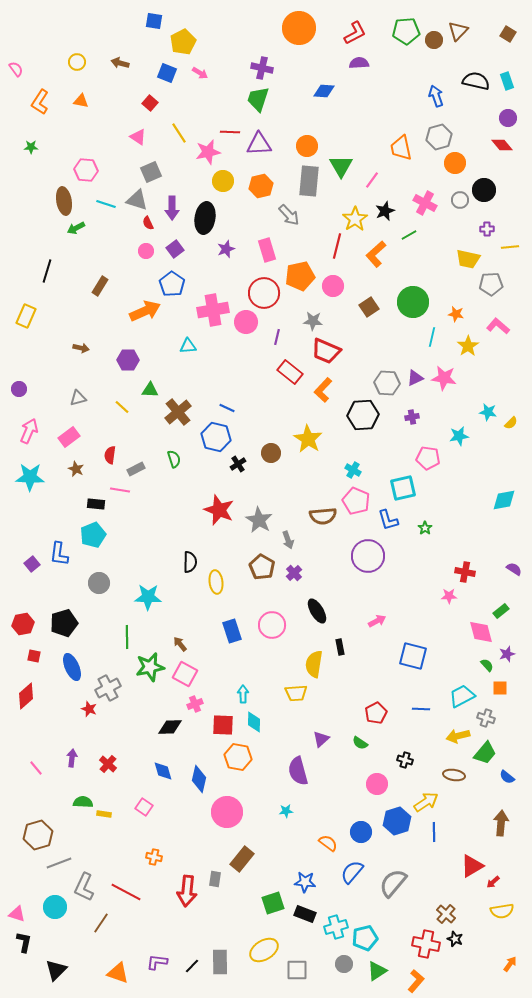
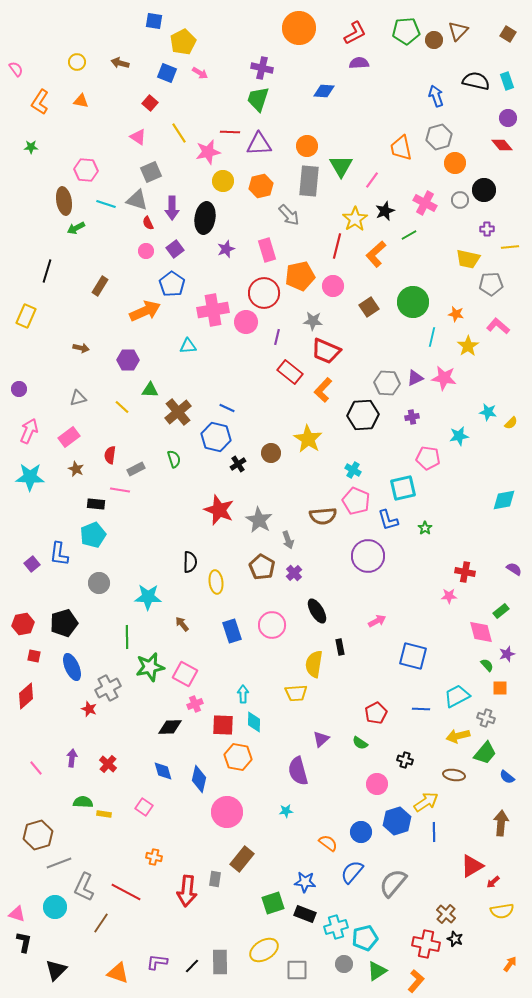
brown arrow at (180, 644): moved 2 px right, 20 px up
cyan trapezoid at (462, 696): moved 5 px left
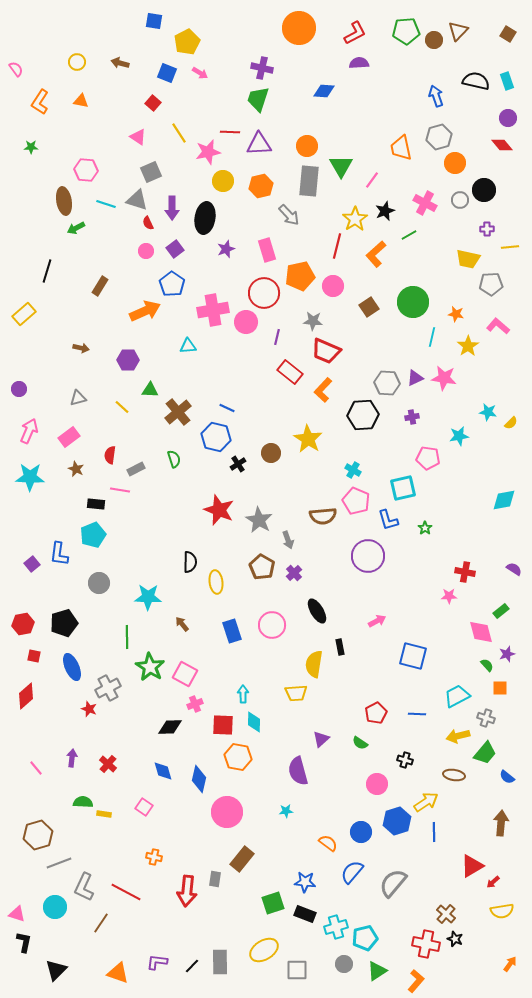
yellow pentagon at (183, 42): moved 4 px right
red square at (150, 103): moved 3 px right
yellow rectangle at (26, 316): moved 2 px left, 2 px up; rotated 25 degrees clockwise
green star at (150, 667): rotated 28 degrees counterclockwise
blue line at (421, 709): moved 4 px left, 5 px down
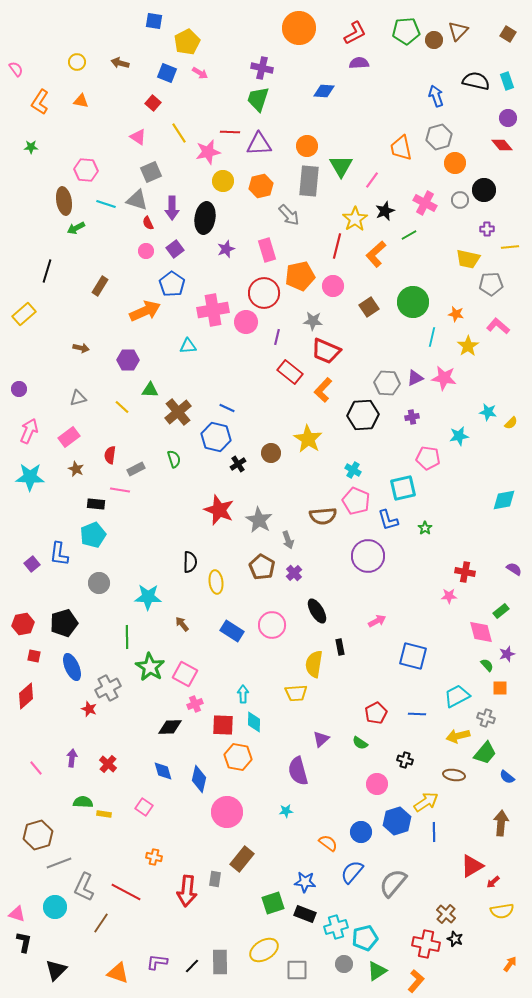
blue rectangle at (232, 631): rotated 40 degrees counterclockwise
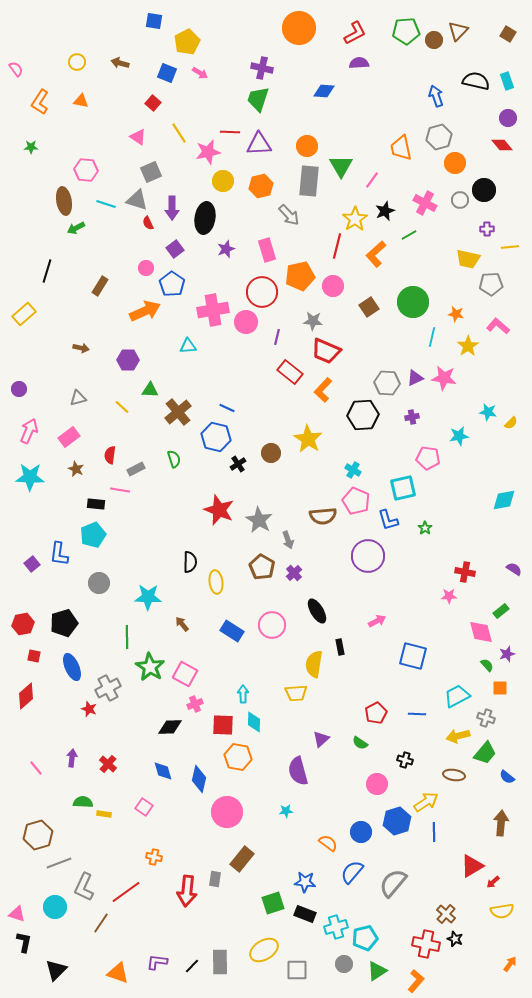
pink circle at (146, 251): moved 17 px down
red circle at (264, 293): moved 2 px left, 1 px up
red line at (126, 892): rotated 64 degrees counterclockwise
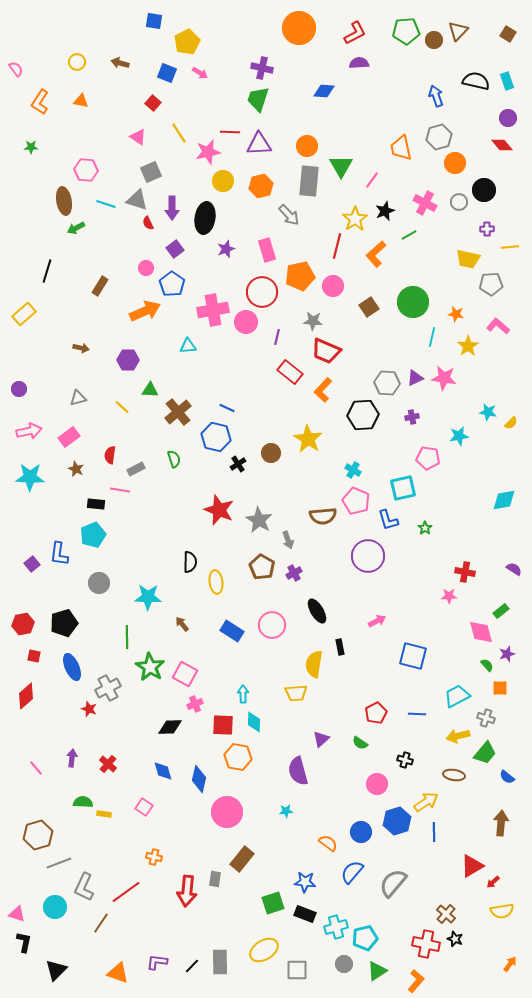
gray circle at (460, 200): moved 1 px left, 2 px down
pink arrow at (29, 431): rotated 55 degrees clockwise
purple cross at (294, 573): rotated 14 degrees clockwise
